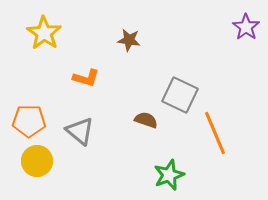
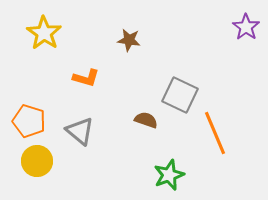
orange pentagon: rotated 16 degrees clockwise
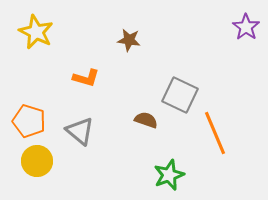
yellow star: moved 8 px left, 1 px up; rotated 8 degrees counterclockwise
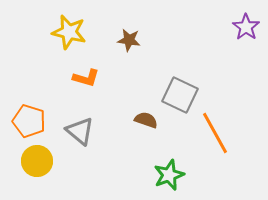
yellow star: moved 33 px right; rotated 12 degrees counterclockwise
orange line: rotated 6 degrees counterclockwise
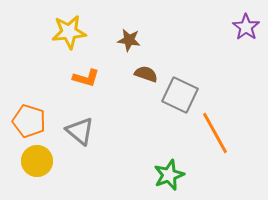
yellow star: rotated 20 degrees counterclockwise
brown semicircle: moved 46 px up
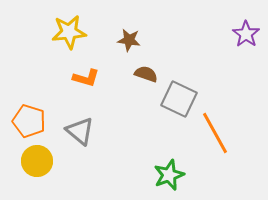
purple star: moved 7 px down
gray square: moved 1 px left, 4 px down
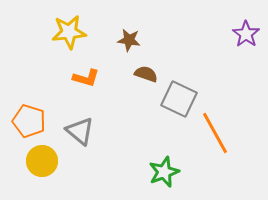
yellow circle: moved 5 px right
green star: moved 5 px left, 3 px up
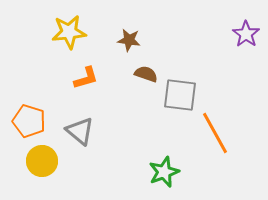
orange L-shape: rotated 32 degrees counterclockwise
gray square: moved 1 px right, 4 px up; rotated 18 degrees counterclockwise
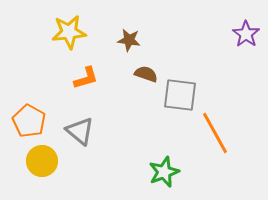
orange pentagon: rotated 12 degrees clockwise
